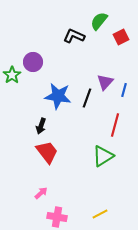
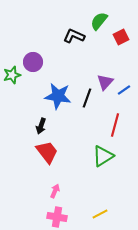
green star: rotated 18 degrees clockwise
blue line: rotated 40 degrees clockwise
pink arrow: moved 14 px right, 2 px up; rotated 24 degrees counterclockwise
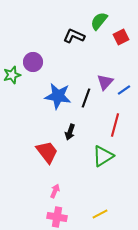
black line: moved 1 px left
black arrow: moved 29 px right, 6 px down
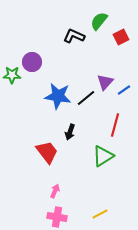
purple circle: moved 1 px left
green star: rotated 18 degrees clockwise
black line: rotated 30 degrees clockwise
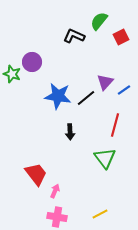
green star: moved 1 px up; rotated 18 degrees clockwise
black arrow: rotated 21 degrees counterclockwise
red trapezoid: moved 11 px left, 22 px down
green triangle: moved 2 px right, 2 px down; rotated 35 degrees counterclockwise
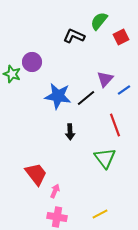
purple triangle: moved 3 px up
red line: rotated 35 degrees counterclockwise
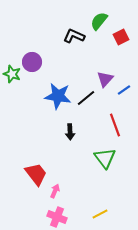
pink cross: rotated 12 degrees clockwise
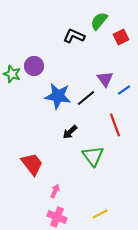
purple circle: moved 2 px right, 4 px down
purple triangle: rotated 18 degrees counterclockwise
black arrow: rotated 49 degrees clockwise
green triangle: moved 12 px left, 2 px up
red trapezoid: moved 4 px left, 10 px up
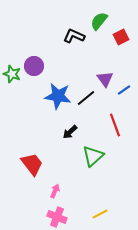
green triangle: rotated 25 degrees clockwise
